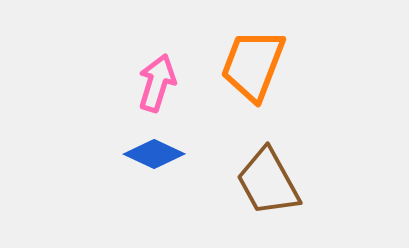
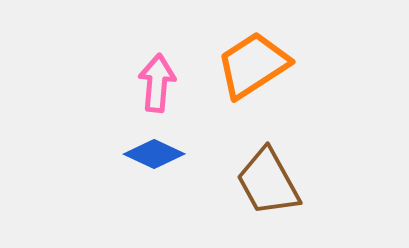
orange trapezoid: rotated 36 degrees clockwise
pink arrow: rotated 12 degrees counterclockwise
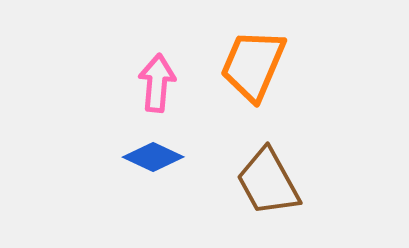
orange trapezoid: rotated 34 degrees counterclockwise
blue diamond: moved 1 px left, 3 px down
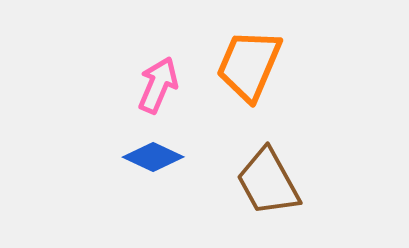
orange trapezoid: moved 4 px left
pink arrow: moved 1 px right, 2 px down; rotated 18 degrees clockwise
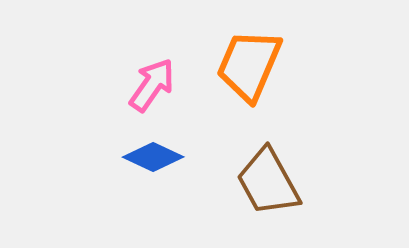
pink arrow: moved 6 px left; rotated 12 degrees clockwise
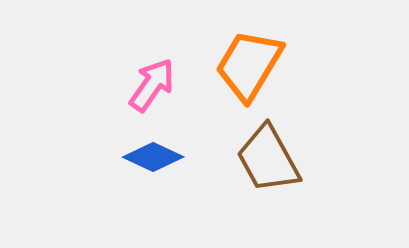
orange trapezoid: rotated 8 degrees clockwise
brown trapezoid: moved 23 px up
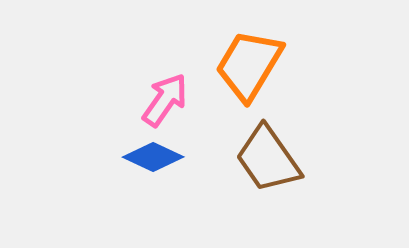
pink arrow: moved 13 px right, 15 px down
brown trapezoid: rotated 6 degrees counterclockwise
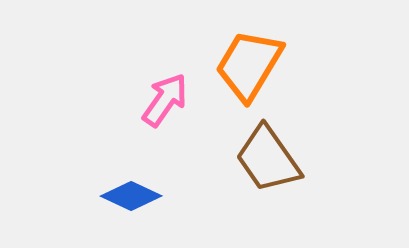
blue diamond: moved 22 px left, 39 px down
